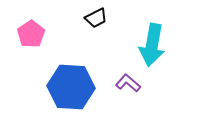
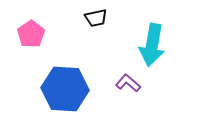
black trapezoid: rotated 15 degrees clockwise
blue hexagon: moved 6 px left, 2 px down
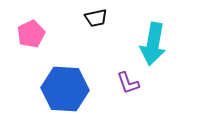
pink pentagon: rotated 8 degrees clockwise
cyan arrow: moved 1 px right, 1 px up
purple L-shape: rotated 150 degrees counterclockwise
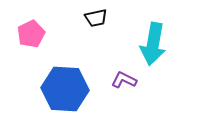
purple L-shape: moved 4 px left, 3 px up; rotated 135 degrees clockwise
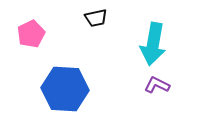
purple L-shape: moved 33 px right, 5 px down
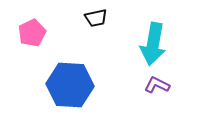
pink pentagon: moved 1 px right, 1 px up
blue hexagon: moved 5 px right, 4 px up
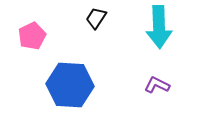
black trapezoid: rotated 135 degrees clockwise
pink pentagon: moved 3 px down
cyan arrow: moved 6 px right, 17 px up; rotated 12 degrees counterclockwise
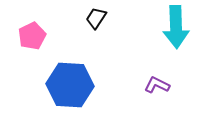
cyan arrow: moved 17 px right
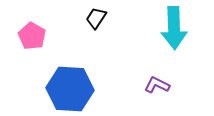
cyan arrow: moved 2 px left, 1 px down
pink pentagon: rotated 16 degrees counterclockwise
blue hexagon: moved 4 px down
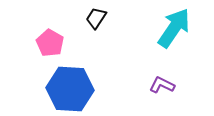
cyan arrow: rotated 144 degrees counterclockwise
pink pentagon: moved 18 px right, 7 px down
purple L-shape: moved 5 px right
